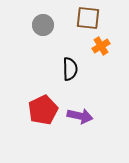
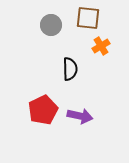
gray circle: moved 8 px right
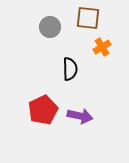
gray circle: moved 1 px left, 2 px down
orange cross: moved 1 px right, 1 px down
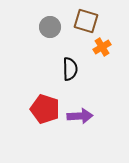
brown square: moved 2 px left, 3 px down; rotated 10 degrees clockwise
red pentagon: moved 2 px right, 1 px up; rotated 28 degrees counterclockwise
purple arrow: rotated 15 degrees counterclockwise
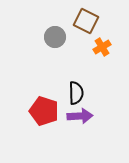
brown square: rotated 10 degrees clockwise
gray circle: moved 5 px right, 10 px down
black semicircle: moved 6 px right, 24 px down
red pentagon: moved 1 px left, 2 px down
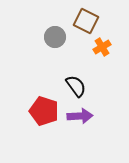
black semicircle: moved 7 px up; rotated 35 degrees counterclockwise
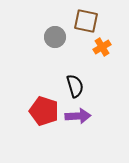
brown square: rotated 15 degrees counterclockwise
black semicircle: moved 1 px left; rotated 20 degrees clockwise
purple arrow: moved 2 px left
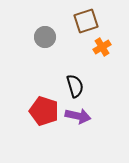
brown square: rotated 30 degrees counterclockwise
gray circle: moved 10 px left
purple arrow: rotated 15 degrees clockwise
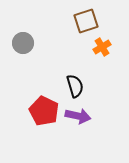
gray circle: moved 22 px left, 6 px down
red pentagon: rotated 8 degrees clockwise
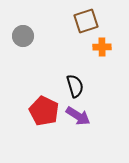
gray circle: moved 7 px up
orange cross: rotated 30 degrees clockwise
purple arrow: rotated 20 degrees clockwise
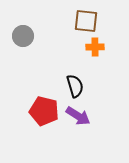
brown square: rotated 25 degrees clockwise
orange cross: moved 7 px left
red pentagon: rotated 12 degrees counterclockwise
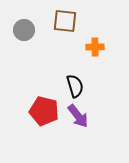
brown square: moved 21 px left
gray circle: moved 1 px right, 6 px up
purple arrow: rotated 20 degrees clockwise
